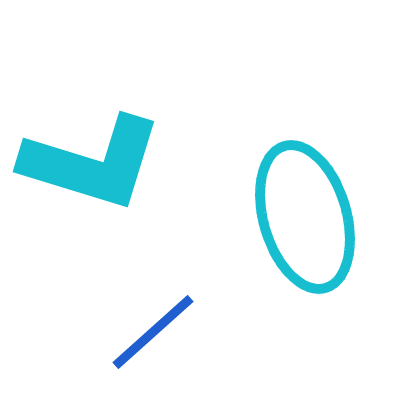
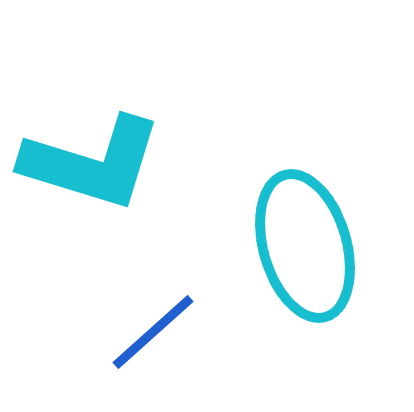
cyan ellipse: moved 29 px down
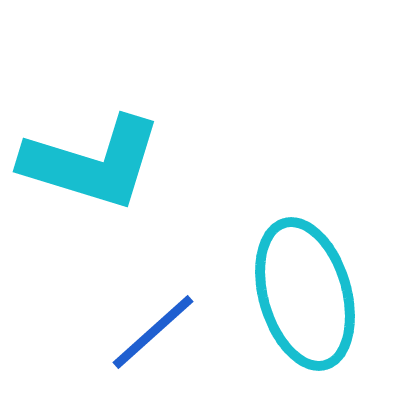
cyan ellipse: moved 48 px down
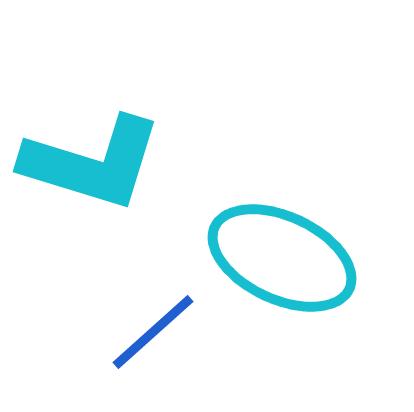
cyan ellipse: moved 23 px left, 36 px up; rotated 49 degrees counterclockwise
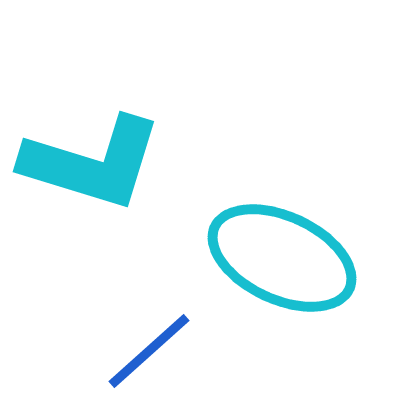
blue line: moved 4 px left, 19 px down
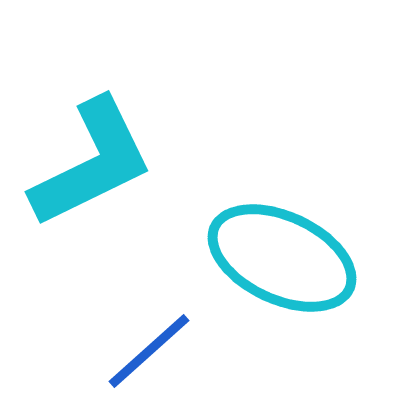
cyan L-shape: rotated 43 degrees counterclockwise
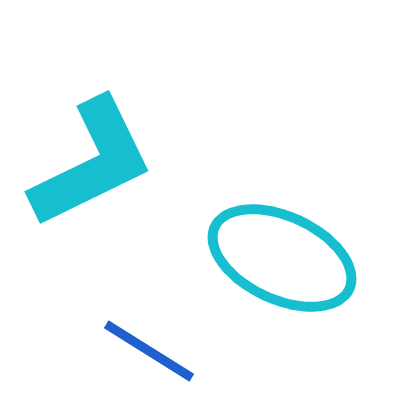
blue line: rotated 74 degrees clockwise
